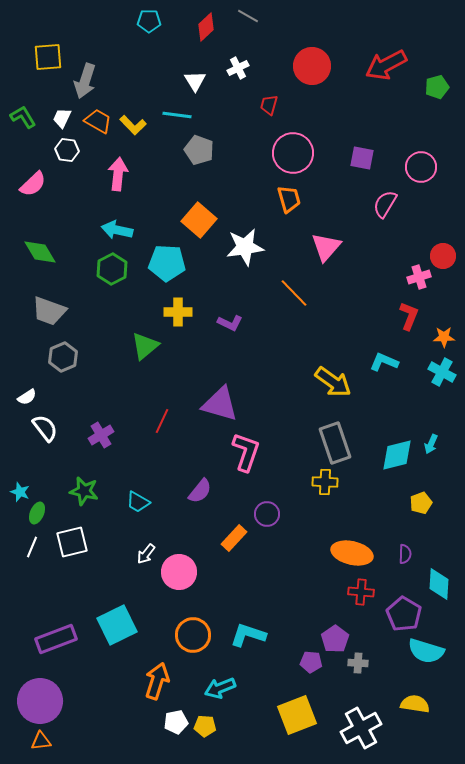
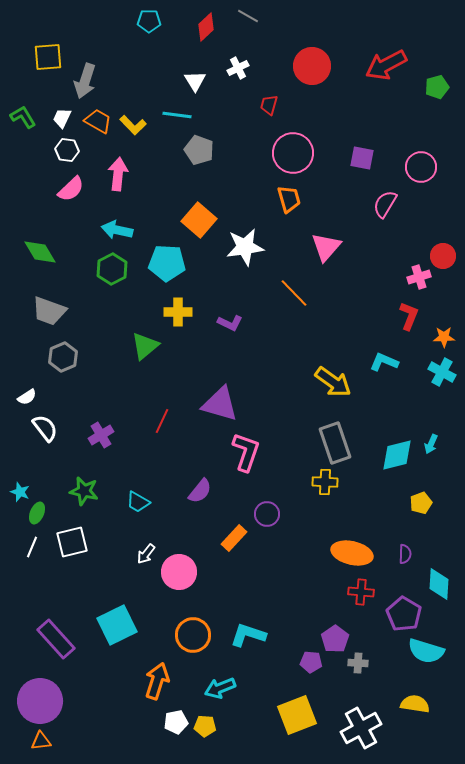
pink semicircle at (33, 184): moved 38 px right, 5 px down
purple rectangle at (56, 639): rotated 69 degrees clockwise
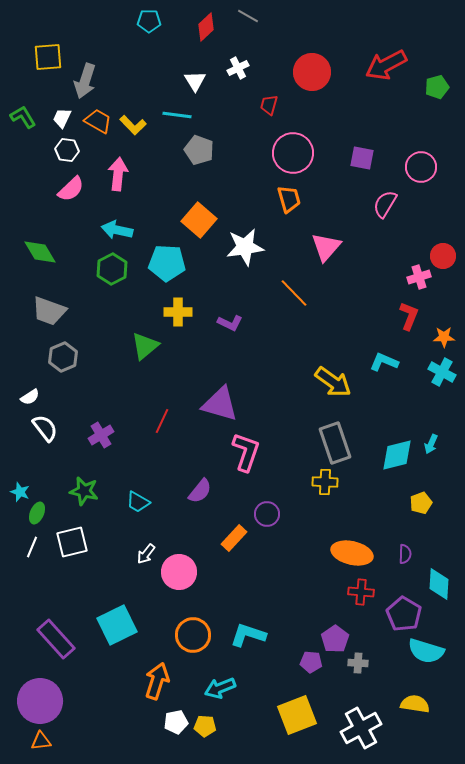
red circle at (312, 66): moved 6 px down
white semicircle at (27, 397): moved 3 px right
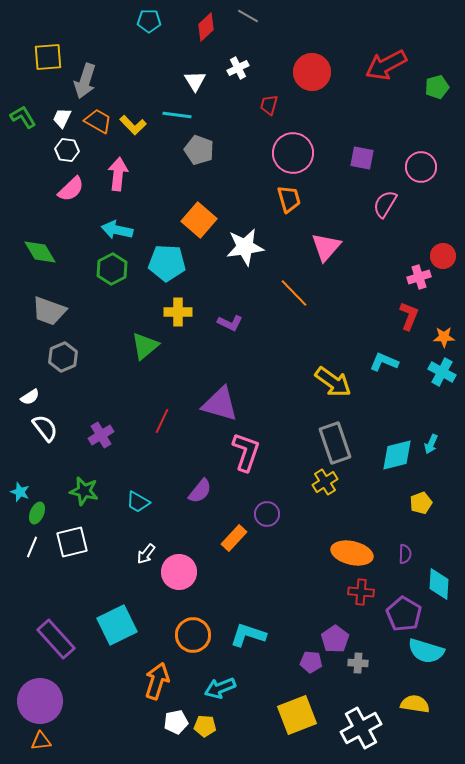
yellow cross at (325, 482): rotated 35 degrees counterclockwise
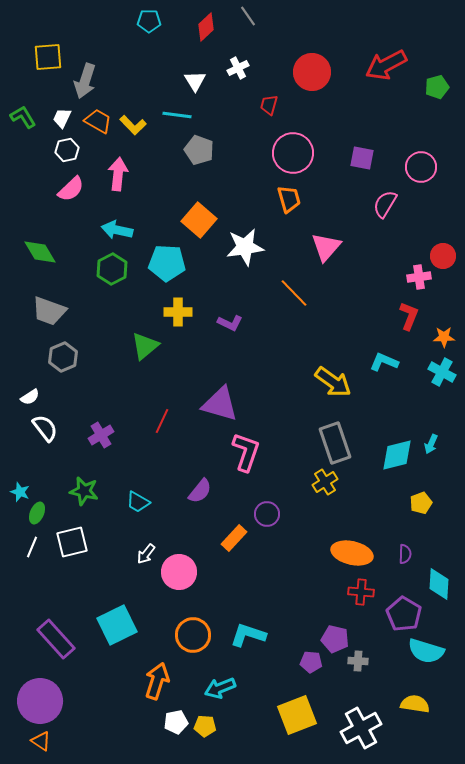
gray line at (248, 16): rotated 25 degrees clockwise
white hexagon at (67, 150): rotated 20 degrees counterclockwise
pink cross at (419, 277): rotated 10 degrees clockwise
purple pentagon at (335, 639): rotated 24 degrees counterclockwise
gray cross at (358, 663): moved 2 px up
orange triangle at (41, 741): rotated 40 degrees clockwise
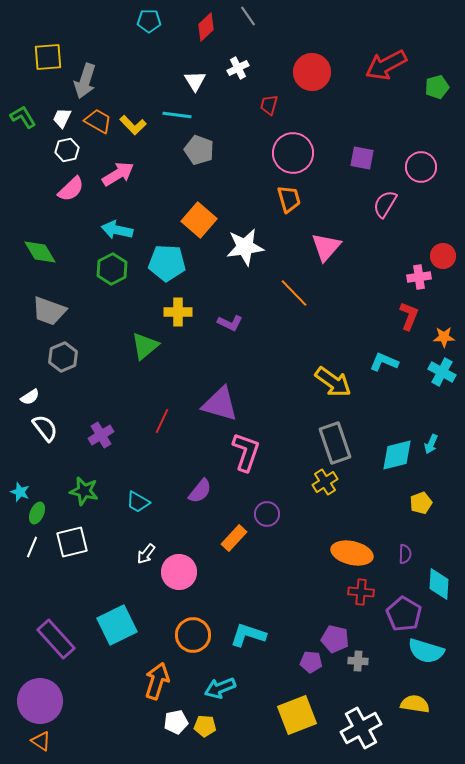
pink arrow at (118, 174): rotated 52 degrees clockwise
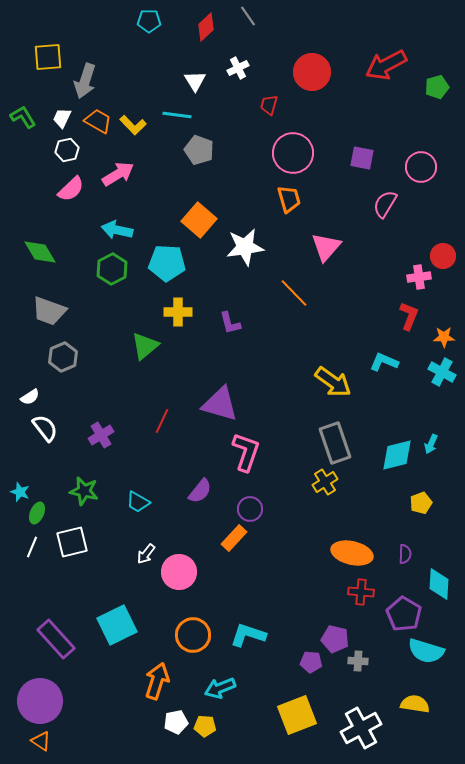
purple L-shape at (230, 323): rotated 50 degrees clockwise
purple circle at (267, 514): moved 17 px left, 5 px up
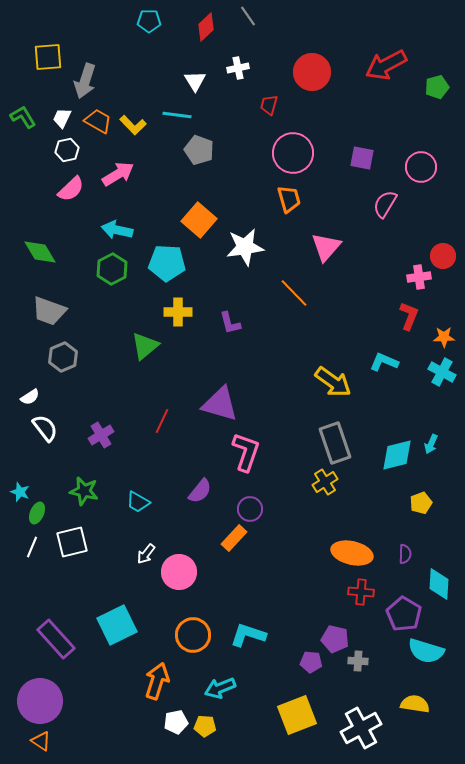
white cross at (238, 68): rotated 15 degrees clockwise
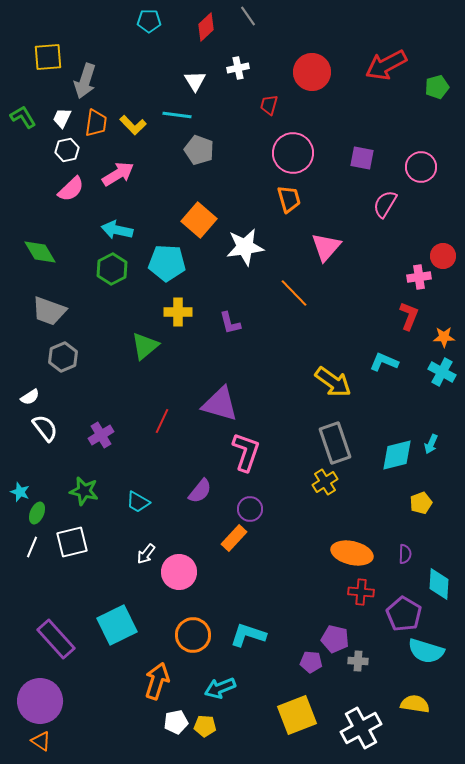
orange trapezoid at (98, 121): moved 2 px left, 2 px down; rotated 68 degrees clockwise
